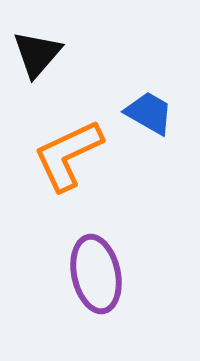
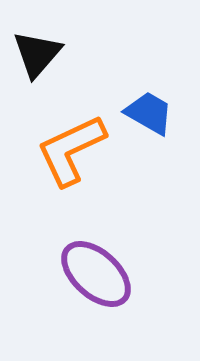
orange L-shape: moved 3 px right, 5 px up
purple ellipse: rotated 36 degrees counterclockwise
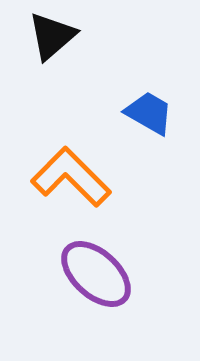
black triangle: moved 15 px right, 18 px up; rotated 8 degrees clockwise
orange L-shape: moved 27 px down; rotated 70 degrees clockwise
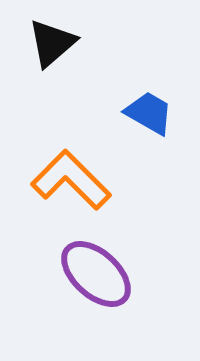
black triangle: moved 7 px down
orange L-shape: moved 3 px down
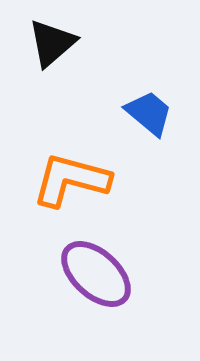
blue trapezoid: rotated 10 degrees clockwise
orange L-shape: rotated 30 degrees counterclockwise
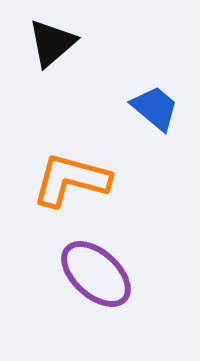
blue trapezoid: moved 6 px right, 5 px up
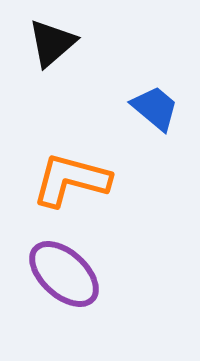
purple ellipse: moved 32 px left
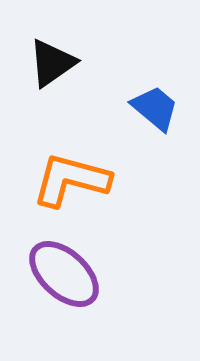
black triangle: moved 20 px down; rotated 6 degrees clockwise
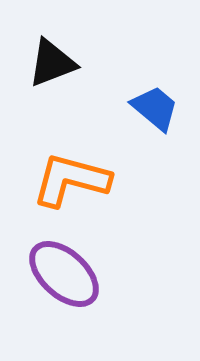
black triangle: rotated 14 degrees clockwise
